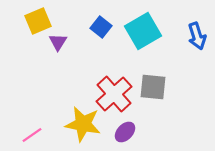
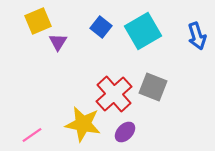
gray square: rotated 16 degrees clockwise
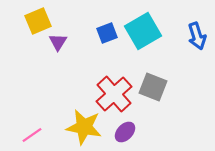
blue square: moved 6 px right, 6 px down; rotated 30 degrees clockwise
yellow star: moved 1 px right, 3 px down
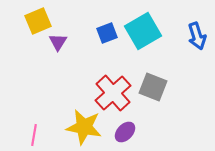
red cross: moved 1 px left, 1 px up
pink line: moved 2 px right; rotated 45 degrees counterclockwise
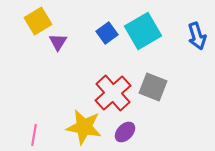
yellow square: rotated 8 degrees counterclockwise
blue square: rotated 15 degrees counterclockwise
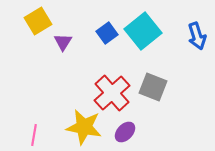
cyan square: rotated 9 degrees counterclockwise
purple triangle: moved 5 px right
red cross: moved 1 px left
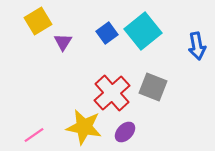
blue arrow: moved 10 px down; rotated 8 degrees clockwise
pink line: rotated 45 degrees clockwise
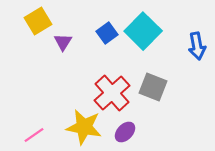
cyan square: rotated 6 degrees counterclockwise
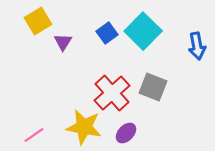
purple ellipse: moved 1 px right, 1 px down
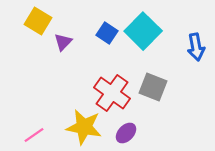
yellow square: rotated 28 degrees counterclockwise
blue square: rotated 20 degrees counterclockwise
purple triangle: rotated 12 degrees clockwise
blue arrow: moved 1 px left, 1 px down
red cross: rotated 12 degrees counterclockwise
